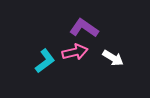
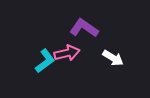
pink arrow: moved 8 px left, 1 px down
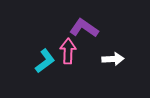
pink arrow: moved 1 px right, 2 px up; rotated 75 degrees counterclockwise
white arrow: moved 1 px down; rotated 35 degrees counterclockwise
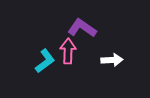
purple L-shape: moved 2 px left
white arrow: moved 1 px left, 1 px down
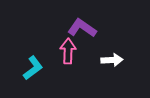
cyan L-shape: moved 12 px left, 7 px down
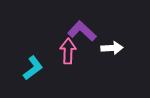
purple L-shape: moved 3 px down; rotated 8 degrees clockwise
white arrow: moved 12 px up
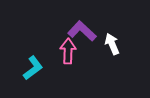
white arrow: moved 4 px up; rotated 110 degrees counterclockwise
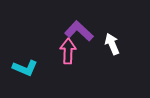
purple L-shape: moved 3 px left
cyan L-shape: moved 8 px left; rotated 60 degrees clockwise
